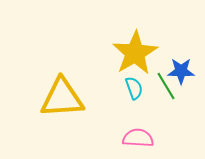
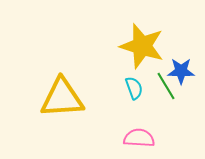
yellow star: moved 7 px right, 7 px up; rotated 24 degrees counterclockwise
pink semicircle: moved 1 px right
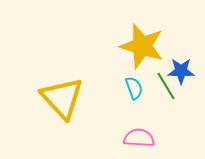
yellow triangle: rotated 51 degrees clockwise
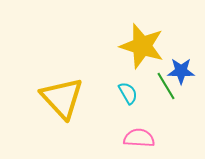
cyan semicircle: moved 6 px left, 5 px down; rotated 10 degrees counterclockwise
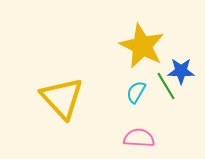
yellow star: rotated 9 degrees clockwise
cyan semicircle: moved 8 px right, 1 px up; rotated 120 degrees counterclockwise
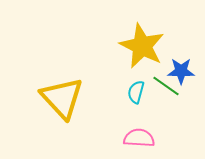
green line: rotated 24 degrees counterclockwise
cyan semicircle: rotated 15 degrees counterclockwise
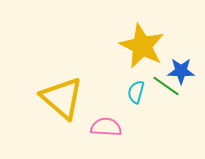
yellow triangle: rotated 6 degrees counterclockwise
pink semicircle: moved 33 px left, 11 px up
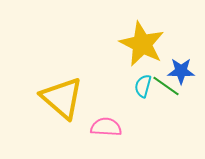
yellow star: moved 2 px up
cyan semicircle: moved 7 px right, 6 px up
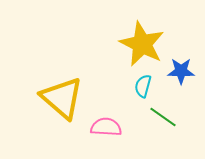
green line: moved 3 px left, 31 px down
